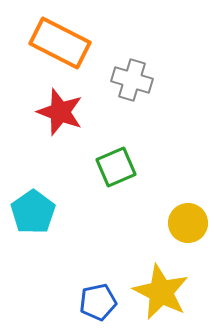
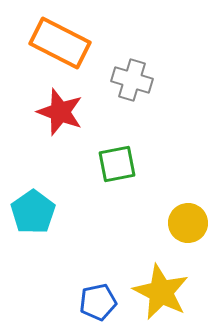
green square: moved 1 px right, 3 px up; rotated 12 degrees clockwise
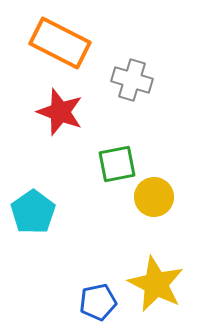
yellow circle: moved 34 px left, 26 px up
yellow star: moved 5 px left, 8 px up
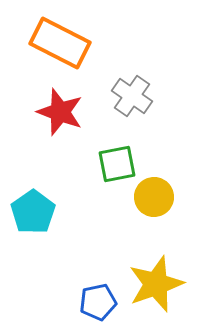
gray cross: moved 16 px down; rotated 18 degrees clockwise
yellow star: rotated 26 degrees clockwise
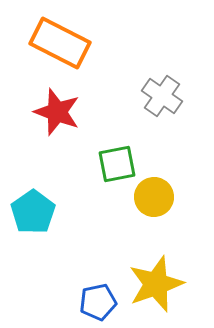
gray cross: moved 30 px right
red star: moved 3 px left
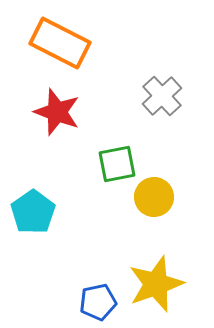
gray cross: rotated 12 degrees clockwise
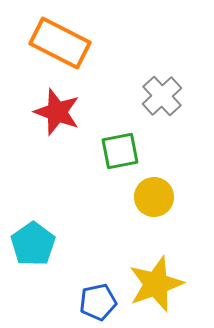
green square: moved 3 px right, 13 px up
cyan pentagon: moved 32 px down
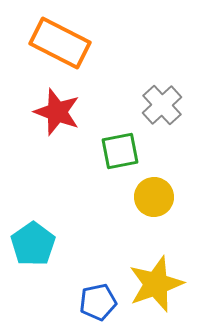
gray cross: moved 9 px down
